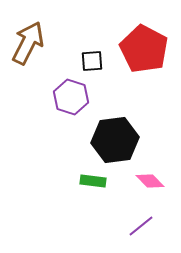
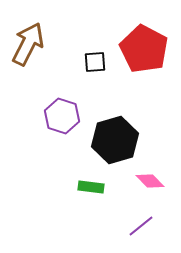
brown arrow: moved 1 px down
black square: moved 3 px right, 1 px down
purple hexagon: moved 9 px left, 19 px down
black hexagon: rotated 9 degrees counterclockwise
green rectangle: moved 2 px left, 6 px down
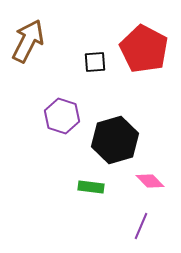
brown arrow: moved 3 px up
purple line: rotated 28 degrees counterclockwise
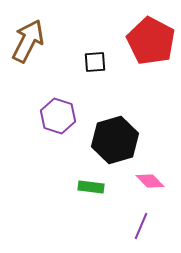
red pentagon: moved 7 px right, 8 px up
purple hexagon: moved 4 px left
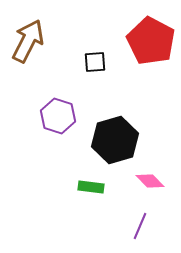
purple line: moved 1 px left
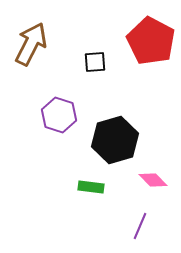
brown arrow: moved 3 px right, 3 px down
purple hexagon: moved 1 px right, 1 px up
pink diamond: moved 3 px right, 1 px up
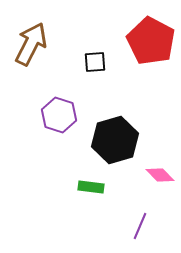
pink diamond: moved 7 px right, 5 px up
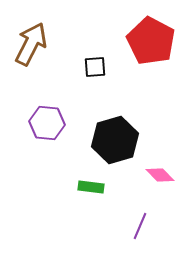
black square: moved 5 px down
purple hexagon: moved 12 px left, 8 px down; rotated 12 degrees counterclockwise
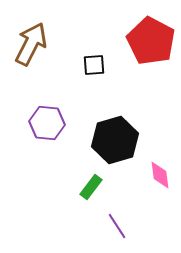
black square: moved 1 px left, 2 px up
pink diamond: rotated 36 degrees clockwise
green rectangle: rotated 60 degrees counterclockwise
purple line: moved 23 px left; rotated 56 degrees counterclockwise
